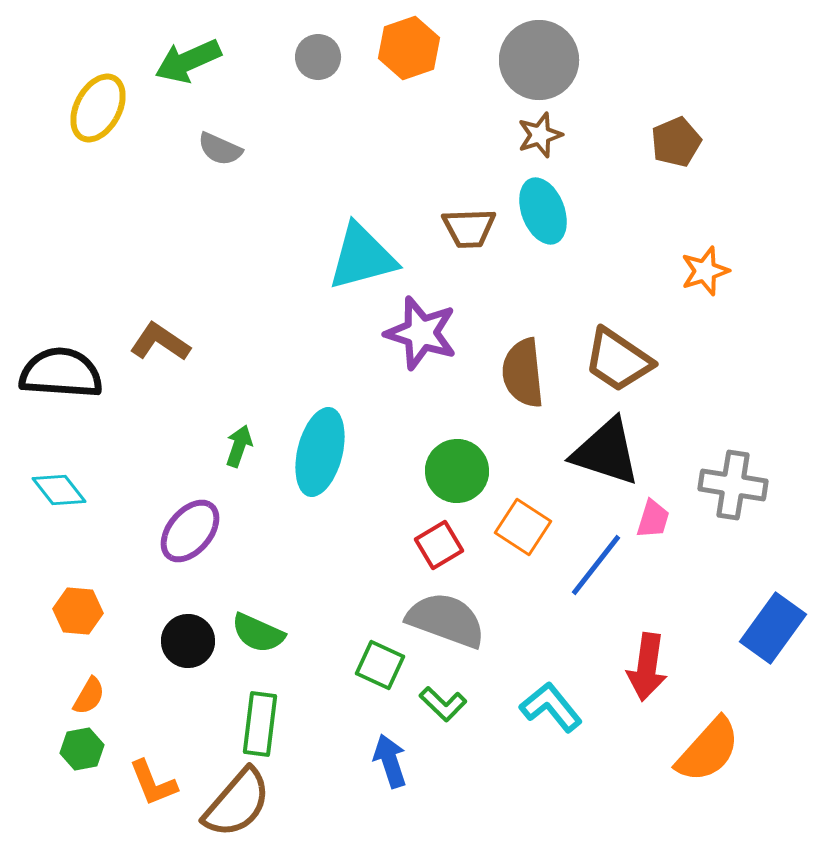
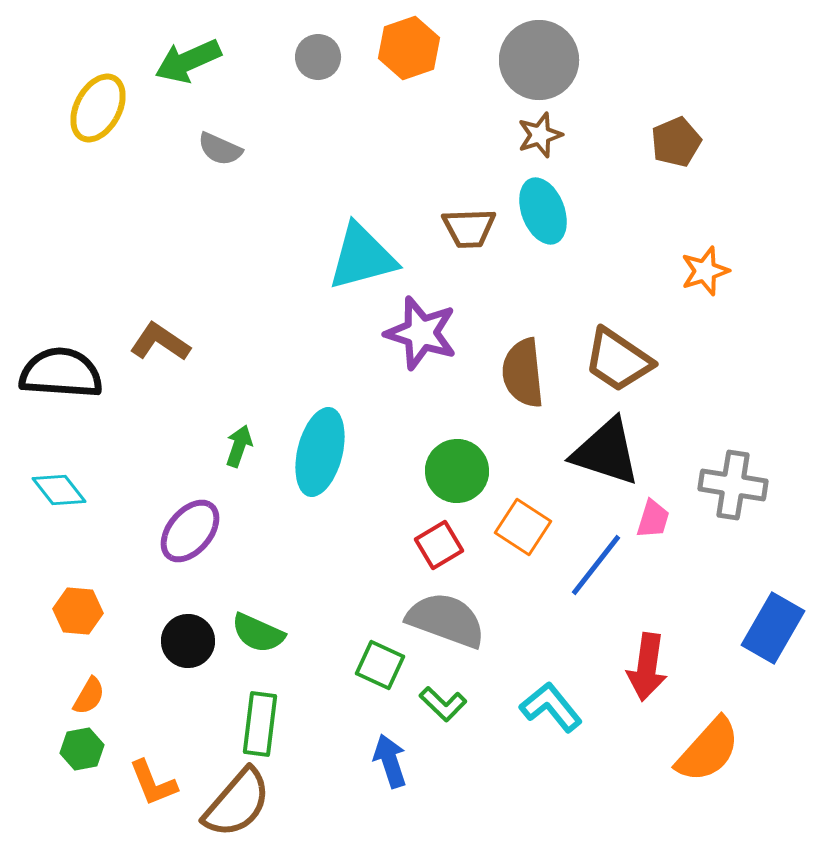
blue rectangle at (773, 628): rotated 6 degrees counterclockwise
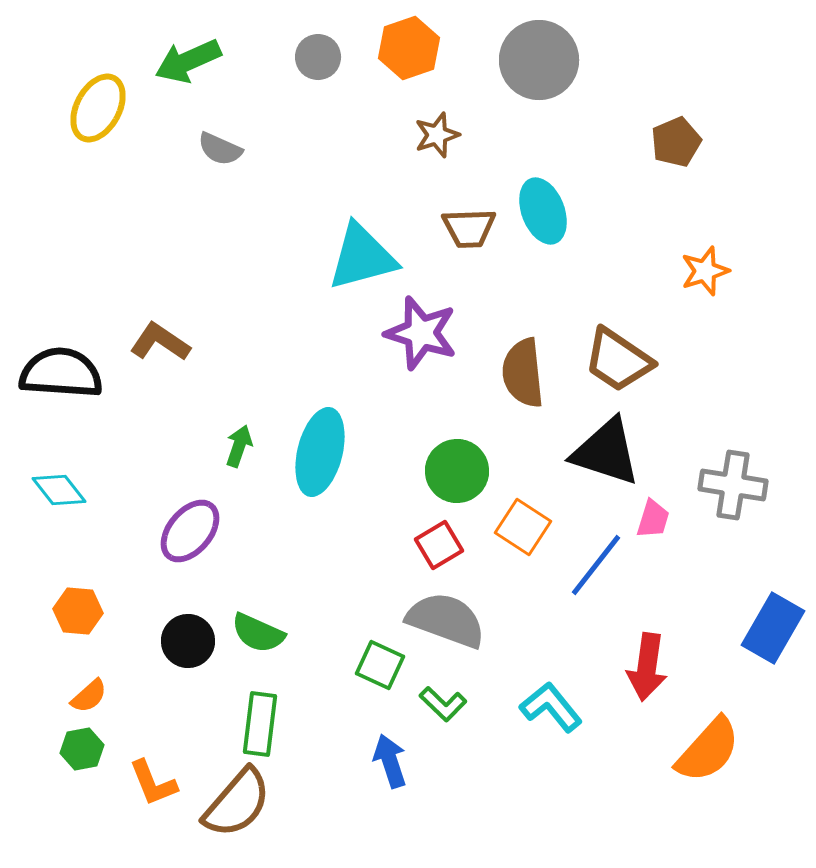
brown star at (540, 135): moved 103 px left
orange semicircle at (89, 696): rotated 18 degrees clockwise
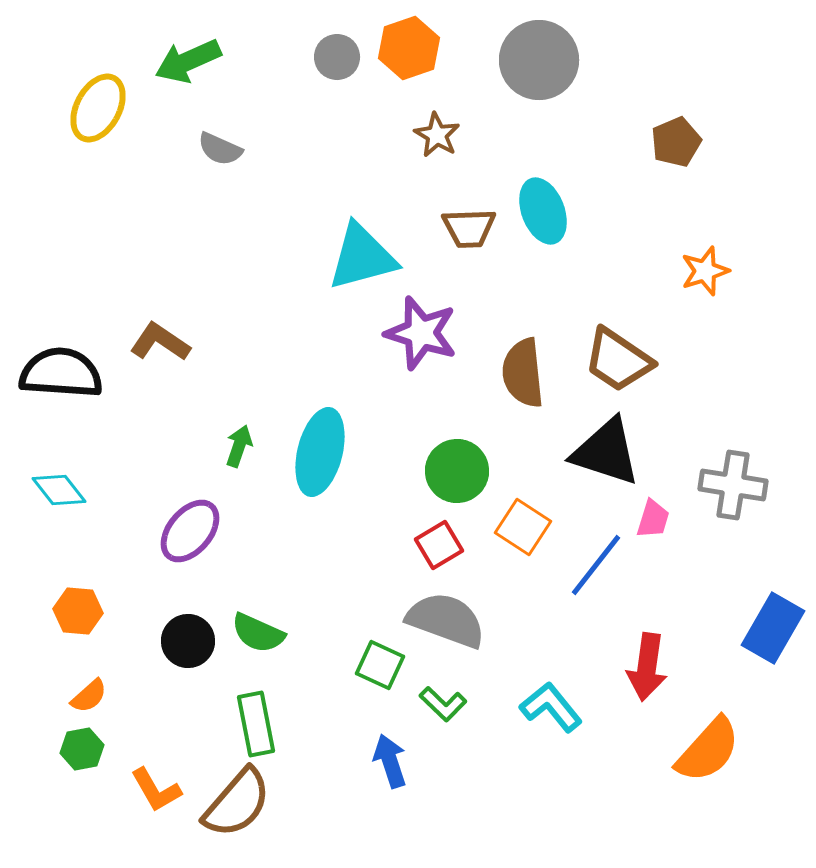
gray circle at (318, 57): moved 19 px right
brown star at (437, 135): rotated 24 degrees counterclockwise
green rectangle at (260, 724): moved 4 px left; rotated 18 degrees counterclockwise
orange L-shape at (153, 783): moved 3 px right, 7 px down; rotated 8 degrees counterclockwise
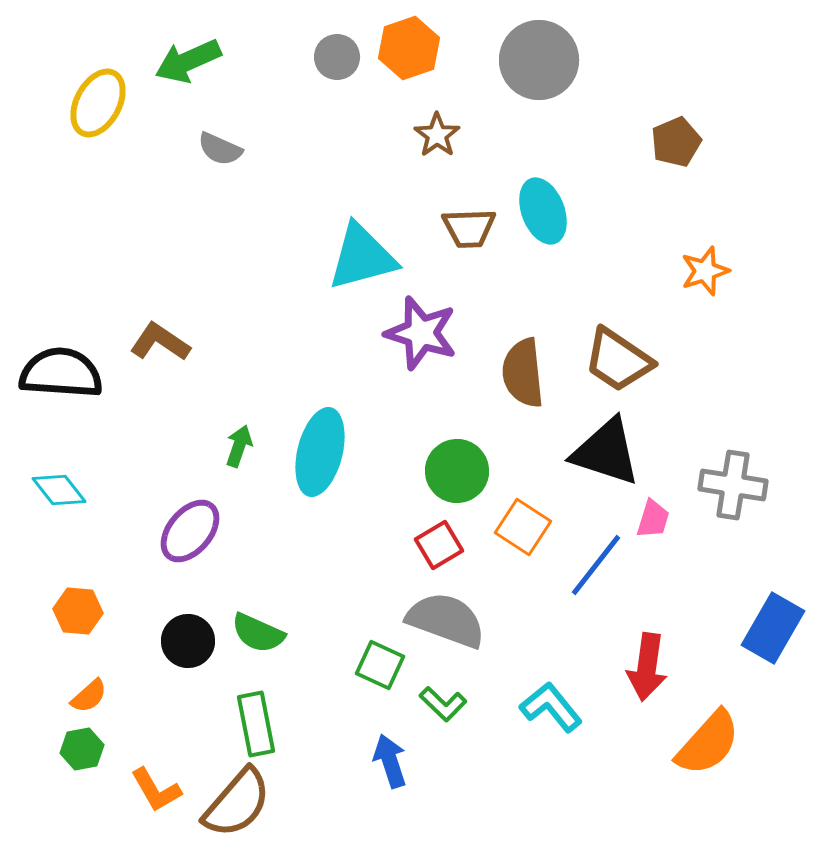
yellow ellipse at (98, 108): moved 5 px up
brown star at (437, 135): rotated 6 degrees clockwise
orange semicircle at (708, 750): moved 7 px up
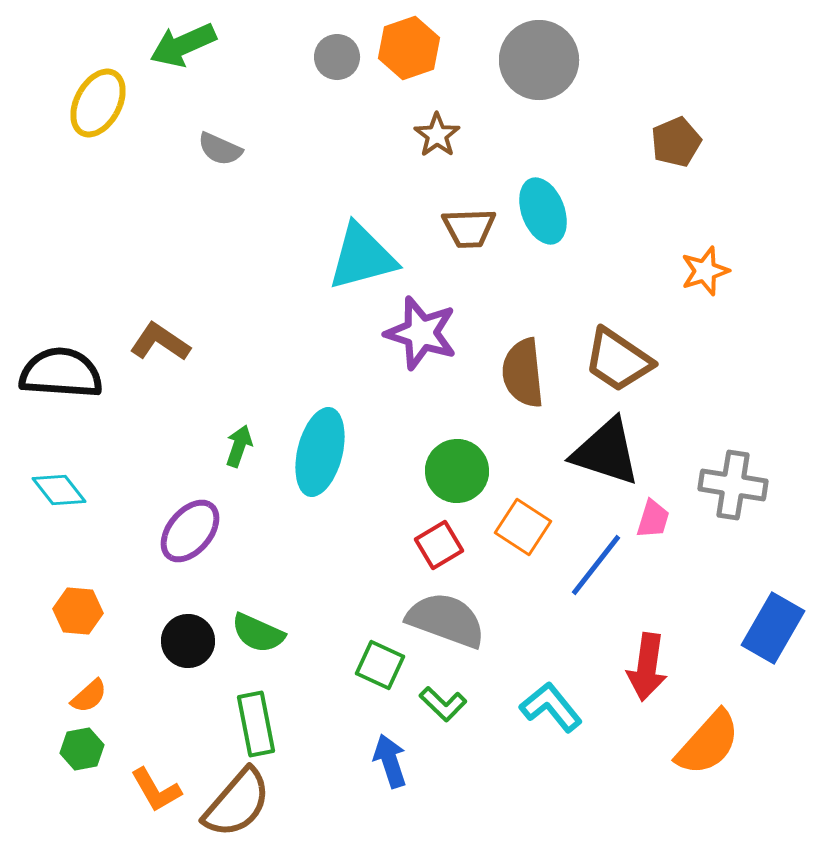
green arrow at (188, 61): moved 5 px left, 16 px up
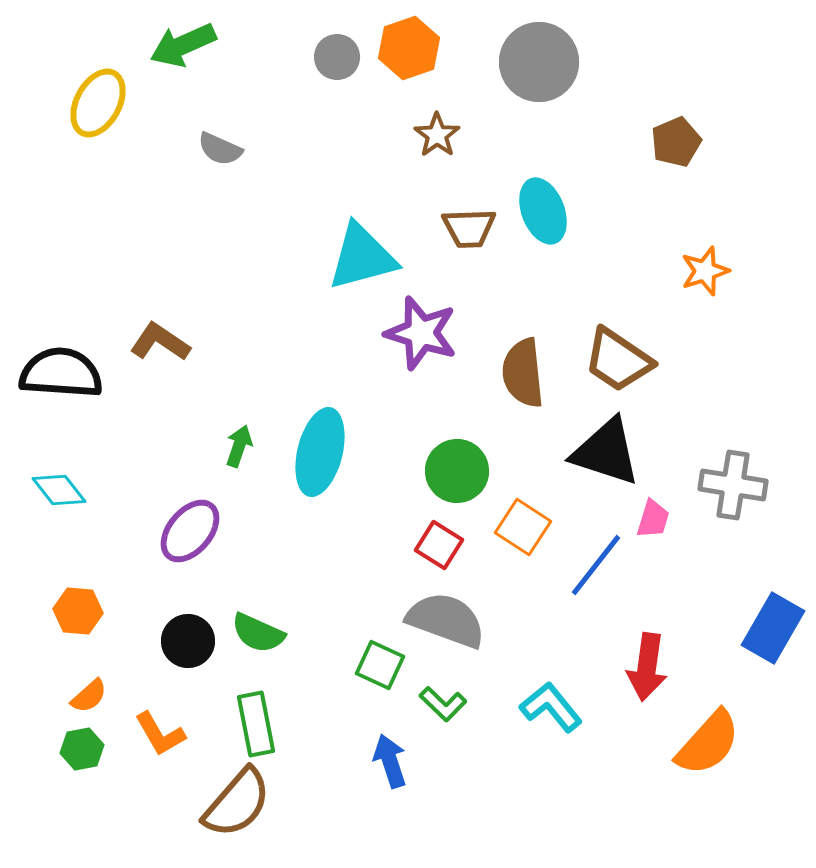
gray circle at (539, 60): moved 2 px down
red square at (439, 545): rotated 27 degrees counterclockwise
orange L-shape at (156, 790): moved 4 px right, 56 px up
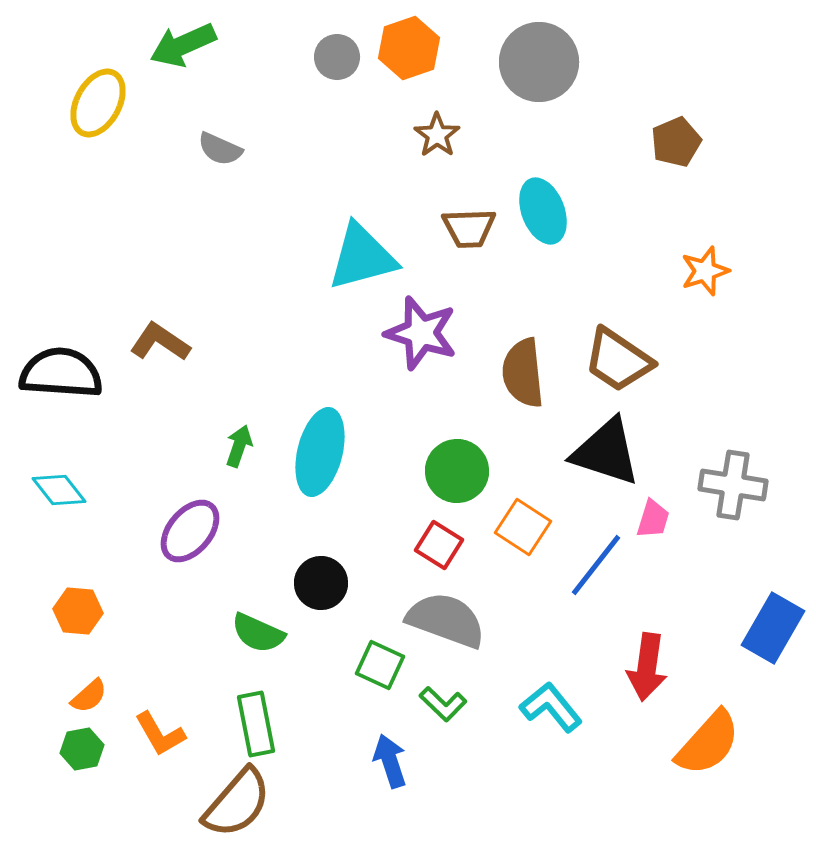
black circle at (188, 641): moved 133 px right, 58 px up
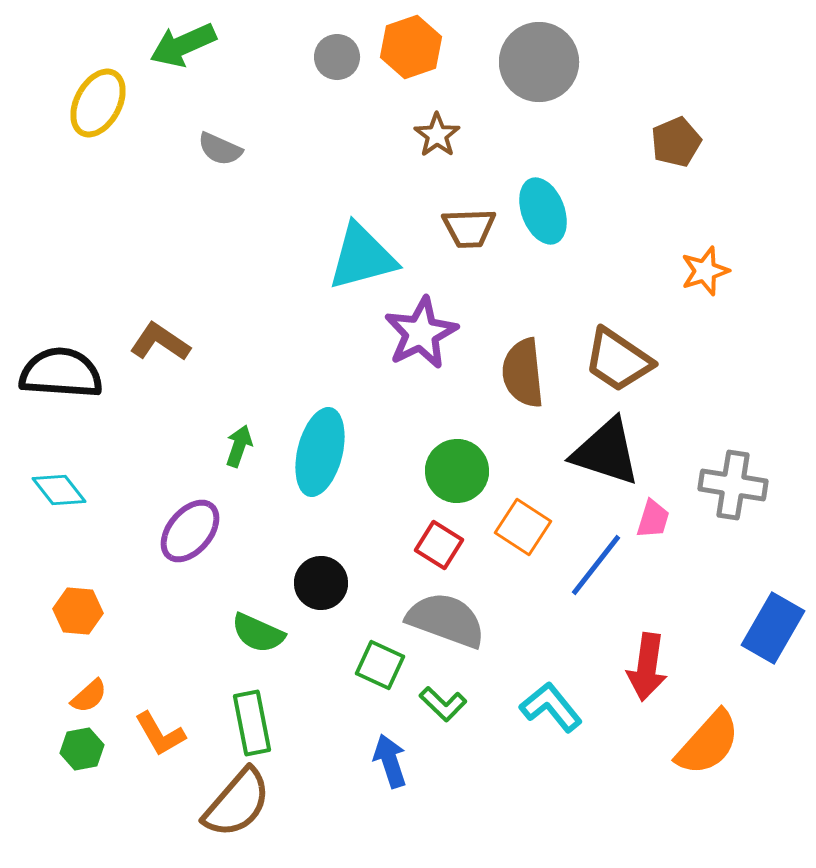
orange hexagon at (409, 48): moved 2 px right, 1 px up
purple star at (421, 333): rotated 28 degrees clockwise
green rectangle at (256, 724): moved 4 px left, 1 px up
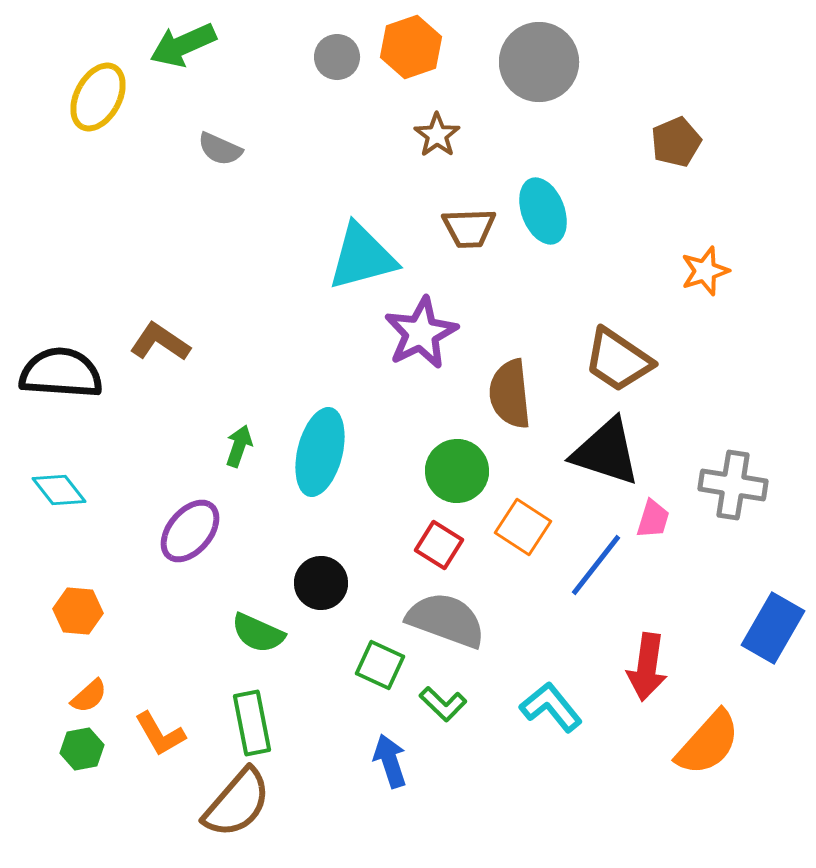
yellow ellipse at (98, 103): moved 6 px up
brown semicircle at (523, 373): moved 13 px left, 21 px down
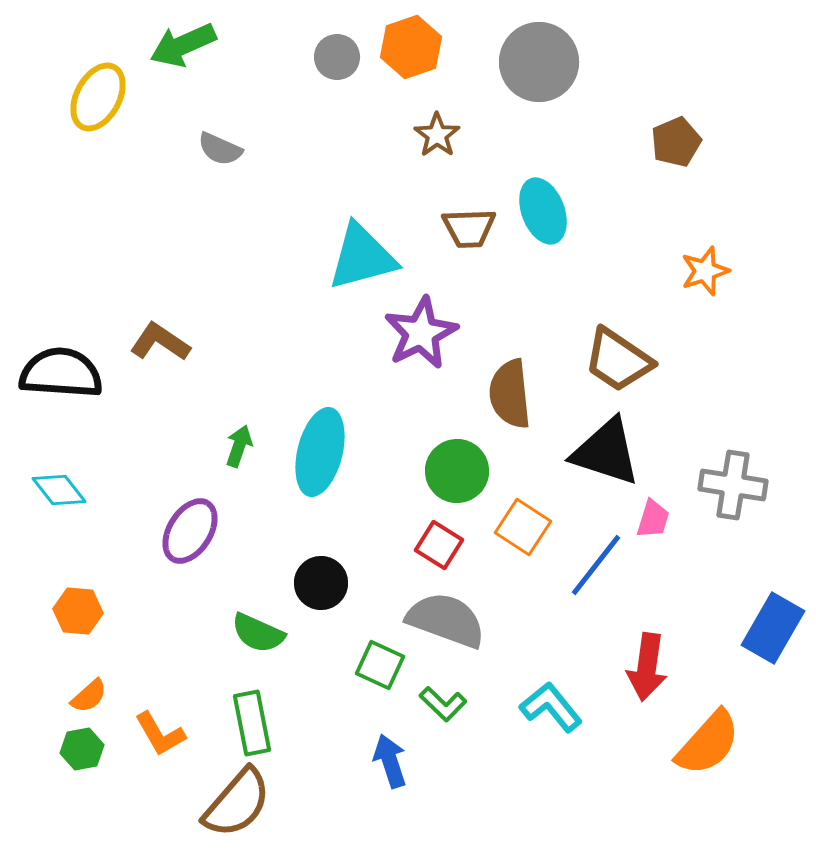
purple ellipse at (190, 531): rotated 8 degrees counterclockwise
